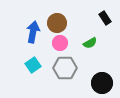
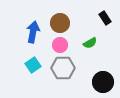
brown circle: moved 3 px right
pink circle: moved 2 px down
gray hexagon: moved 2 px left
black circle: moved 1 px right, 1 px up
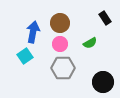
pink circle: moved 1 px up
cyan square: moved 8 px left, 9 px up
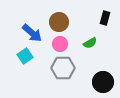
black rectangle: rotated 48 degrees clockwise
brown circle: moved 1 px left, 1 px up
blue arrow: moved 1 px left, 1 px down; rotated 120 degrees clockwise
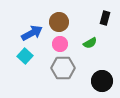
blue arrow: rotated 70 degrees counterclockwise
cyan square: rotated 14 degrees counterclockwise
black circle: moved 1 px left, 1 px up
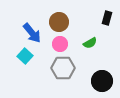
black rectangle: moved 2 px right
blue arrow: rotated 80 degrees clockwise
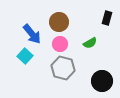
blue arrow: moved 1 px down
gray hexagon: rotated 15 degrees clockwise
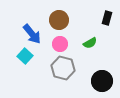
brown circle: moved 2 px up
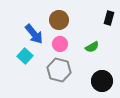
black rectangle: moved 2 px right
blue arrow: moved 2 px right
green semicircle: moved 2 px right, 4 px down
gray hexagon: moved 4 px left, 2 px down
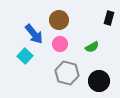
gray hexagon: moved 8 px right, 3 px down
black circle: moved 3 px left
